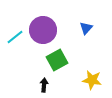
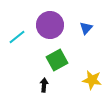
purple circle: moved 7 px right, 5 px up
cyan line: moved 2 px right
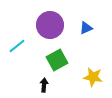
blue triangle: rotated 24 degrees clockwise
cyan line: moved 9 px down
yellow star: moved 1 px right, 3 px up
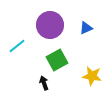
yellow star: moved 1 px left, 1 px up
black arrow: moved 2 px up; rotated 24 degrees counterclockwise
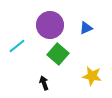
green square: moved 1 px right, 6 px up; rotated 20 degrees counterclockwise
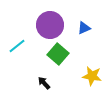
blue triangle: moved 2 px left
black arrow: rotated 24 degrees counterclockwise
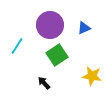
cyan line: rotated 18 degrees counterclockwise
green square: moved 1 px left, 1 px down; rotated 15 degrees clockwise
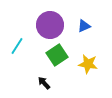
blue triangle: moved 2 px up
yellow star: moved 4 px left, 12 px up
